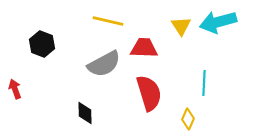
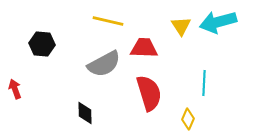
black hexagon: rotated 15 degrees counterclockwise
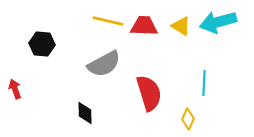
yellow triangle: rotated 25 degrees counterclockwise
red trapezoid: moved 22 px up
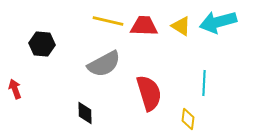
yellow diamond: rotated 15 degrees counterclockwise
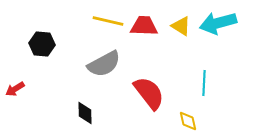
cyan arrow: moved 1 px down
red arrow: rotated 102 degrees counterclockwise
red semicircle: rotated 21 degrees counterclockwise
yellow diamond: moved 2 px down; rotated 20 degrees counterclockwise
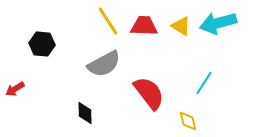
yellow line: rotated 44 degrees clockwise
cyan line: rotated 30 degrees clockwise
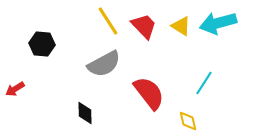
red trapezoid: rotated 44 degrees clockwise
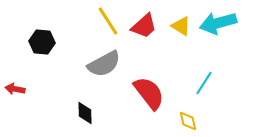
red trapezoid: rotated 92 degrees clockwise
black hexagon: moved 2 px up
red arrow: rotated 42 degrees clockwise
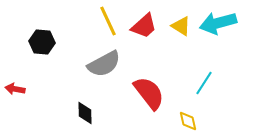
yellow line: rotated 8 degrees clockwise
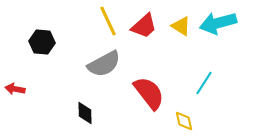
yellow diamond: moved 4 px left
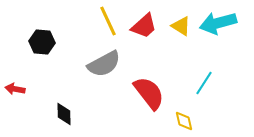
black diamond: moved 21 px left, 1 px down
